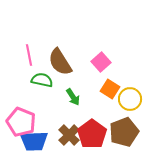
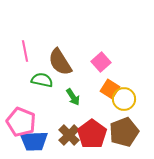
pink line: moved 4 px left, 4 px up
yellow circle: moved 6 px left
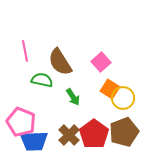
yellow circle: moved 1 px left, 1 px up
red pentagon: moved 2 px right
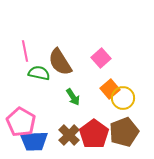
pink square: moved 4 px up
green semicircle: moved 3 px left, 7 px up
orange square: rotated 18 degrees clockwise
pink pentagon: rotated 8 degrees clockwise
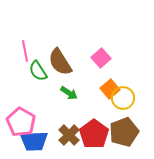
green semicircle: moved 1 px left, 2 px up; rotated 135 degrees counterclockwise
green arrow: moved 4 px left, 4 px up; rotated 24 degrees counterclockwise
